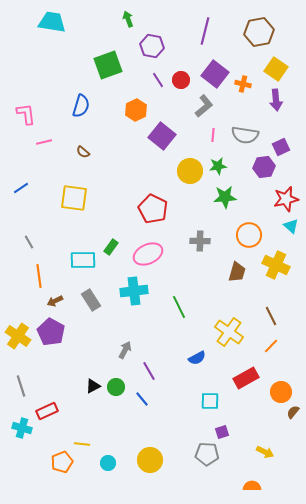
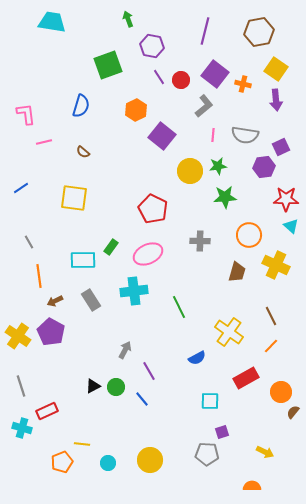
purple line at (158, 80): moved 1 px right, 3 px up
red star at (286, 199): rotated 15 degrees clockwise
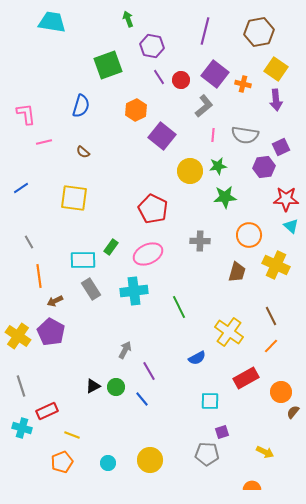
gray rectangle at (91, 300): moved 11 px up
yellow line at (82, 444): moved 10 px left, 9 px up; rotated 14 degrees clockwise
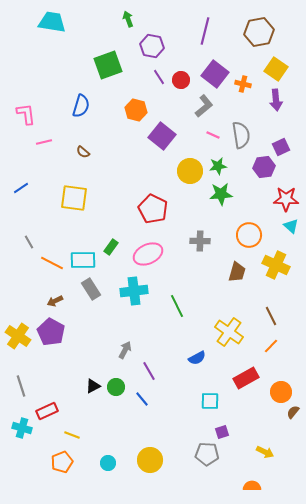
orange hexagon at (136, 110): rotated 20 degrees counterclockwise
pink line at (213, 135): rotated 72 degrees counterclockwise
gray semicircle at (245, 135): moved 4 px left; rotated 108 degrees counterclockwise
green star at (225, 197): moved 4 px left, 3 px up
orange line at (39, 276): moved 13 px right, 13 px up; rotated 55 degrees counterclockwise
green line at (179, 307): moved 2 px left, 1 px up
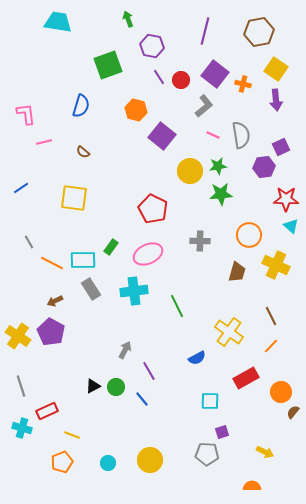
cyan trapezoid at (52, 22): moved 6 px right
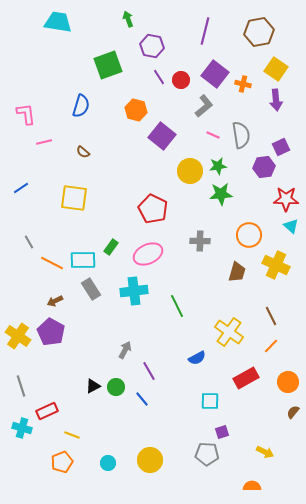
orange circle at (281, 392): moved 7 px right, 10 px up
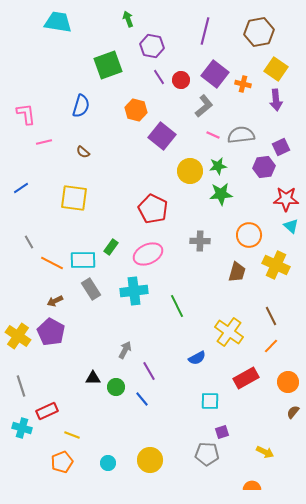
gray semicircle at (241, 135): rotated 88 degrees counterclockwise
black triangle at (93, 386): moved 8 px up; rotated 28 degrees clockwise
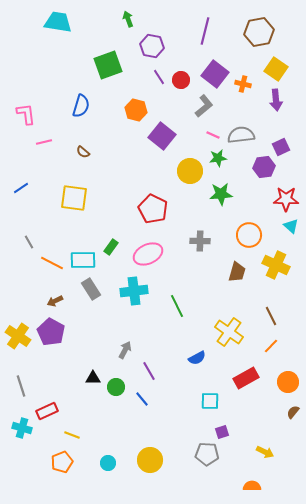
green star at (218, 166): moved 8 px up
